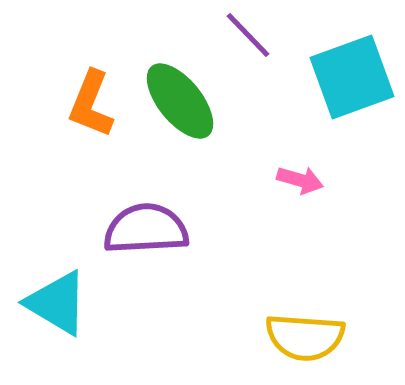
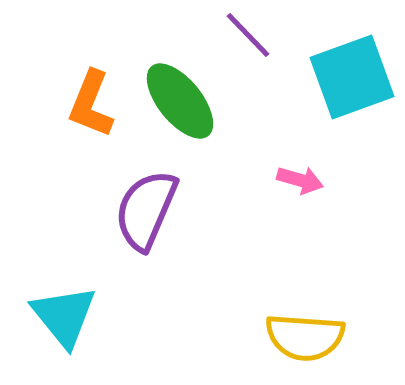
purple semicircle: moved 19 px up; rotated 64 degrees counterclockwise
cyan triangle: moved 7 px right, 13 px down; rotated 20 degrees clockwise
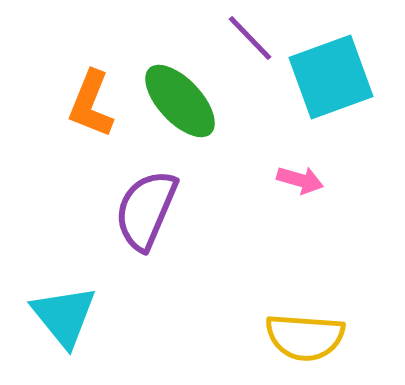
purple line: moved 2 px right, 3 px down
cyan square: moved 21 px left
green ellipse: rotated 4 degrees counterclockwise
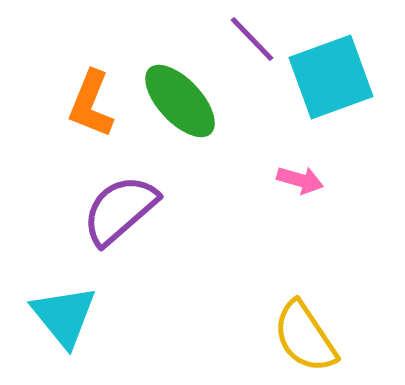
purple line: moved 2 px right, 1 px down
purple semicircle: moved 26 px left; rotated 26 degrees clockwise
yellow semicircle: rotated 52 degrees clockwise
